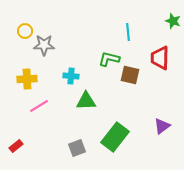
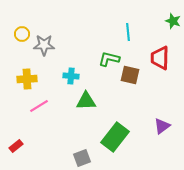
yellow circle: moved 3 px left, 3 px down
gray square: moved 5 px right, 10 px down
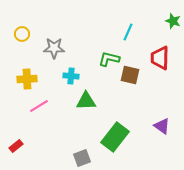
cyan line: rotated 30 degrees clockwise
gray star: moved 10 px right, 3 px down
purple triangle: rotated 48 degrees counterclockwise
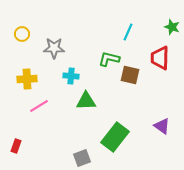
green star: moved 1 px left, 6 px down
red rectangle: rotated 32 degrees counterclockwise
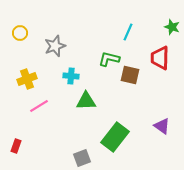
yellow circle: moved 2 px left, 1 px up
gray star: moved 1 px right, 2 px up; rotated 20 degrees counterclockwise
yellow cross: rotated 18 degrees counterclockwise
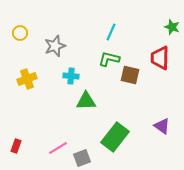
cyan line: moved 17 px left
pink line: moved 19 px right, 42 px down
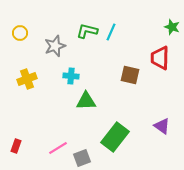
green L-shape: moved 22 px left, 28 px up
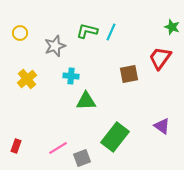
red trapezoid: rotated 35 degrees clockwise
brown square: moved 1 px left, 1 px up; rotated 24 degrees counterclockwise
yellow cross: rotated 18 degrees counterclockwise
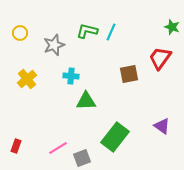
gray star: moved 1 px left, 1 px up
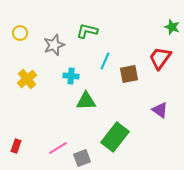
cyan line: moved 6 px left, 29 px down
purple triangle: moved 2 px left, 16 px up
